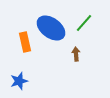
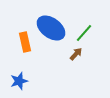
green line: moved 10 px down
brown arrow: rotated 48 degrees clockwise
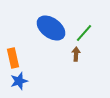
orange rectangle: moved 12 px left, 16 px down
brown arrow: rotated 40 degrees counterclockwise
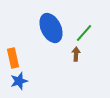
blue ellipse: rotated 28 degrees clockwise
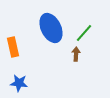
orange rectangle: moved 11 px up
blue star: moved 2 px down; rotated 24 degrees clockwise
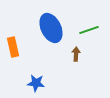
green line: moved 5 px right, 3 px up; rotated 30 degrees clockwise
blue star: moved 17 px right
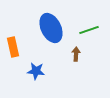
blue star: moved 12 px up
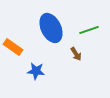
orange rectangle: rotated 42 degrees counterclockwise
brown arrow: rotated 144 degrees clockwise
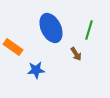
green line: rotated 54 degrees counterclockwise
blue star: moved 1 px up; rotated 12 degrees counterclockwise
